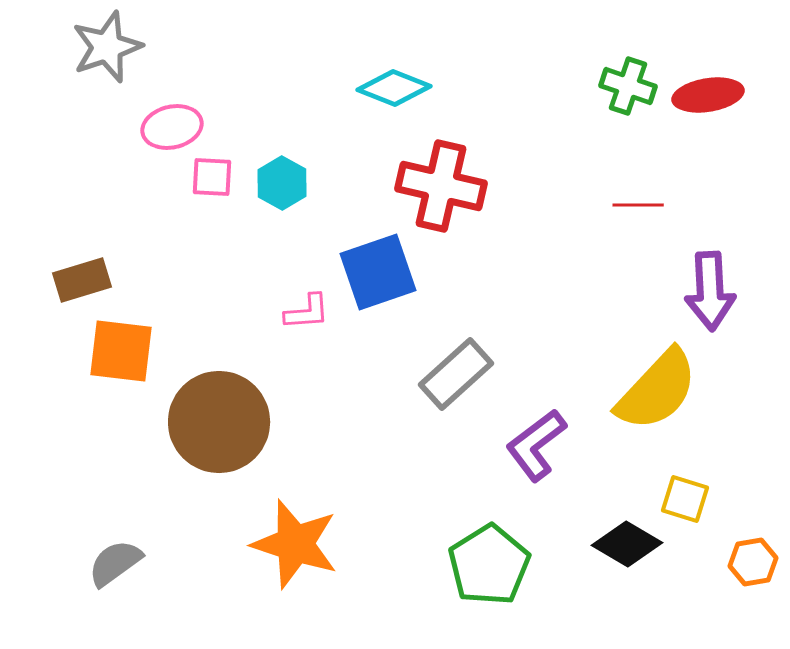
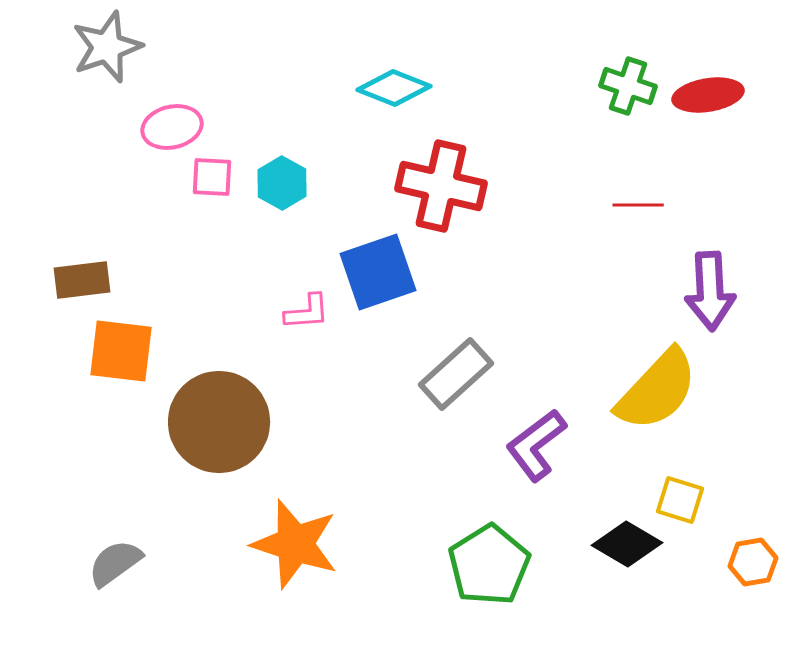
brown rectangle: rotated 10 degrees clockwise
yellow square: moved 5 px left, 1 px down
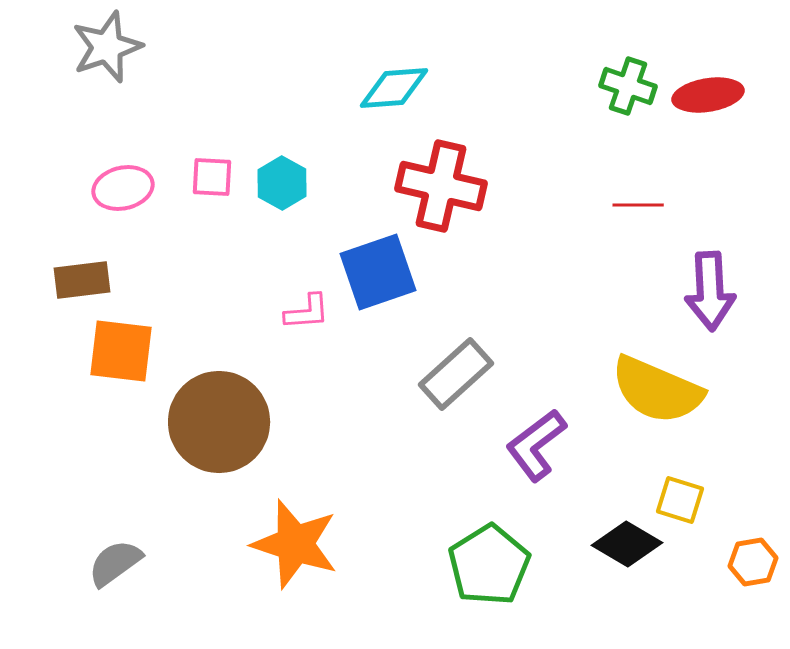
cyan diamond: rotated 26 degrees counterclockwise
pink ellipse: moved 49 px left, 61 px down
yellow semicircle: rotated 70 degrees clockwise
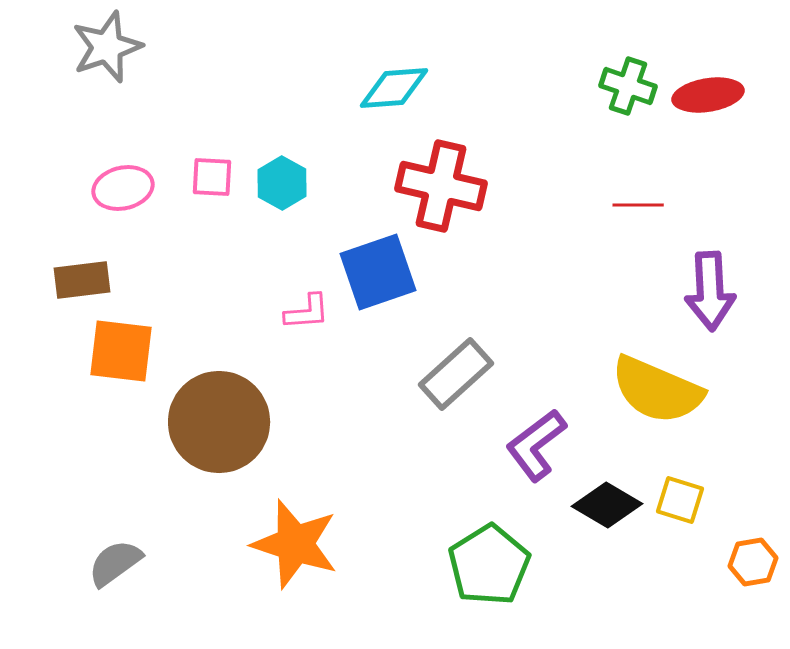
black diamond: moved 20 px left, 39 px up
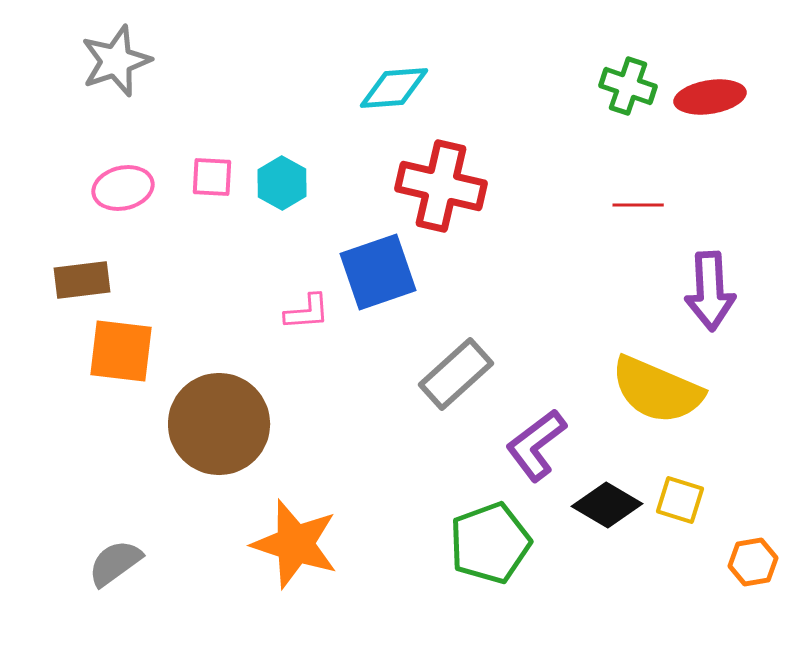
gray star: moved 9 px right, 14 px down
red ellipse: moved 2 px right, 2 px down
brown circle: moved 2 px down
green pentagon: moved 1 px right, 22 px up; rotated 12 degrees clockwise
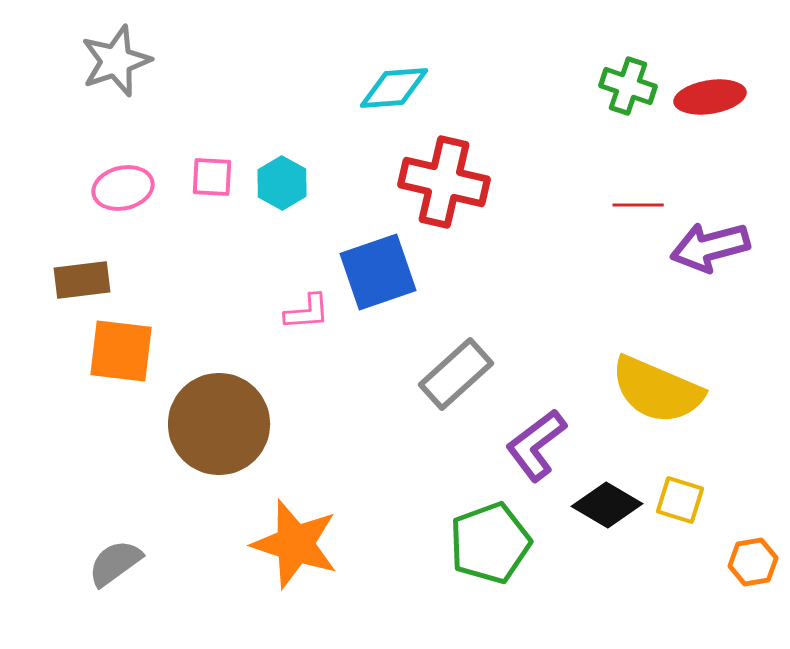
red cross: moved 3 px right, 4 px up
purple arrow: moved 44 px up; rotated 78 degrees clockwise
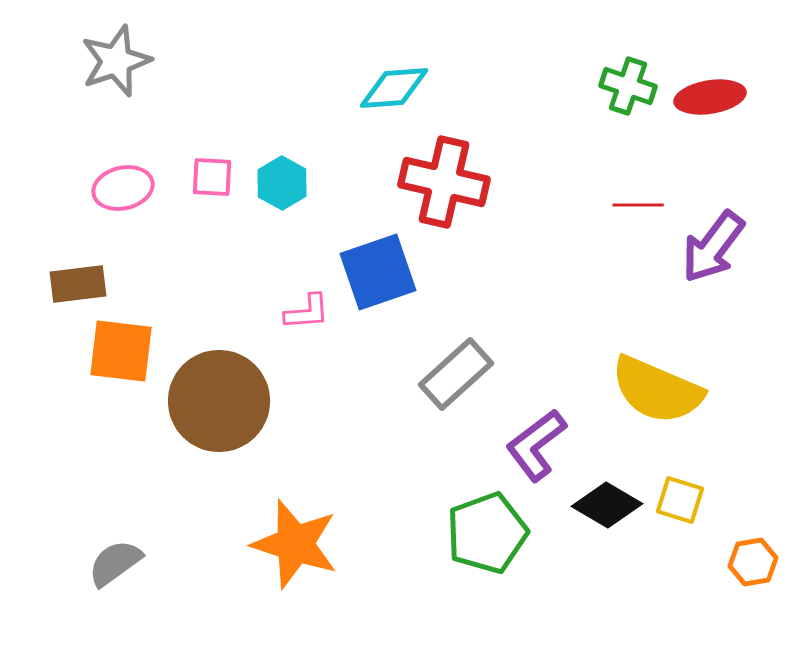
purple arrow: moved 3 px right; rotated 38 degrees counterclockwise
brown rectangle: moved 4 px left, 4 px down
brown circle: moved 23 px up
green pentagon: moved 3 px left, 10 px up
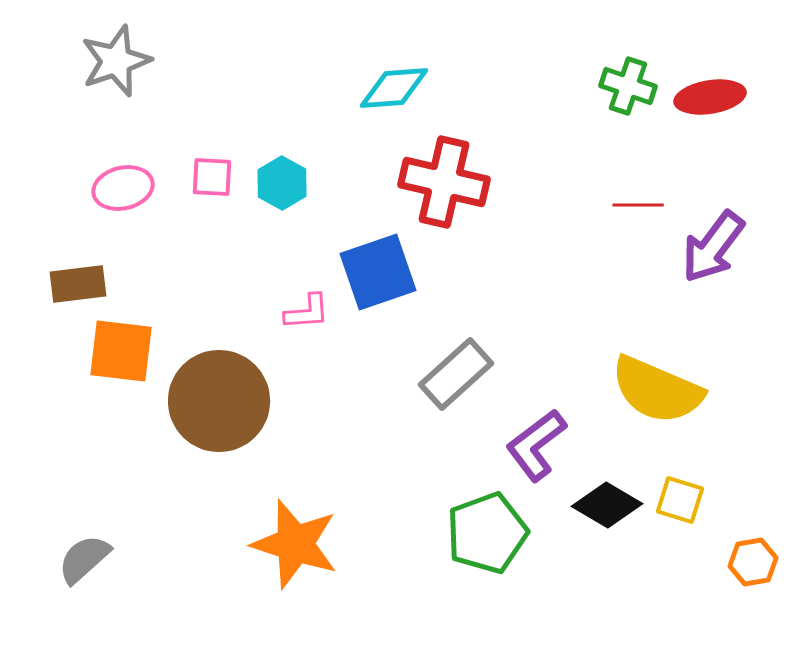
gray semicircle: moved 31 px left, 4 px up; rotated 6 degrees counterclockwise
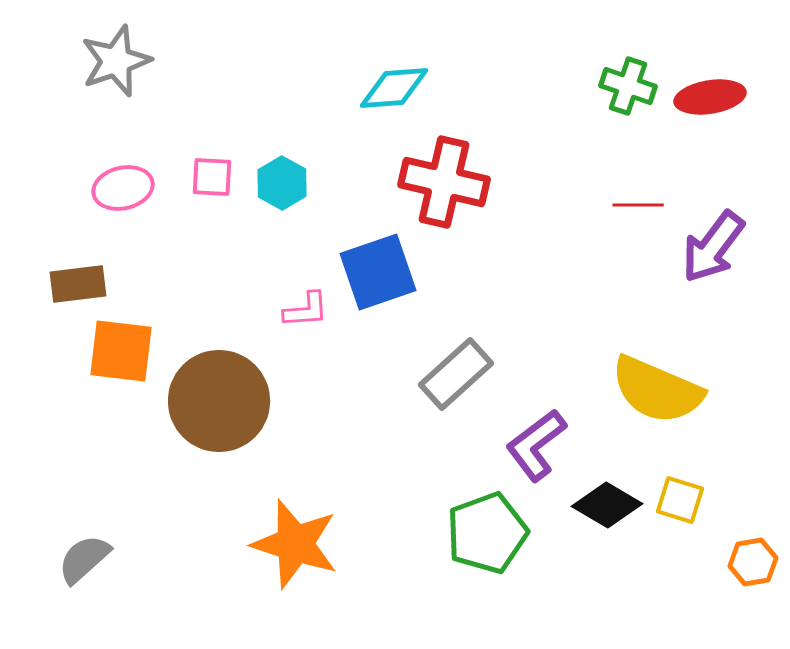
pink L-shape: moved 1 px left, 2 px up
